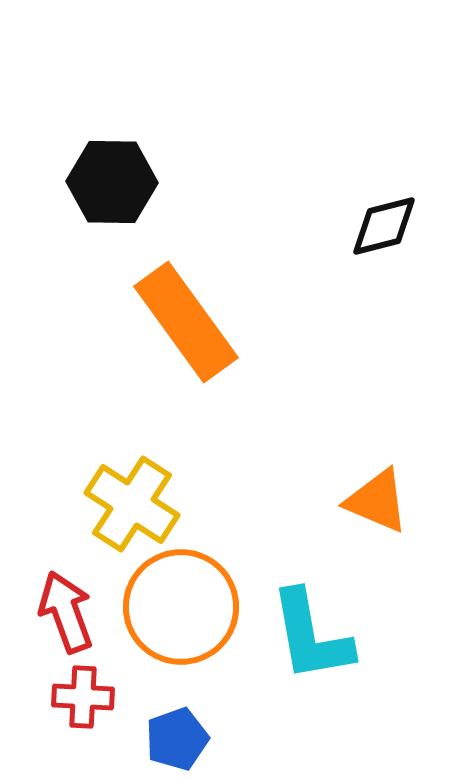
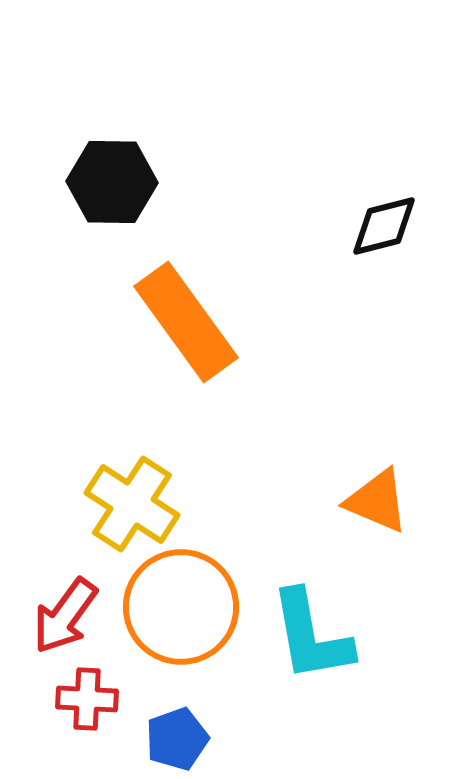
red arrow: moved 1 px left, 4 px down; rotated 124 degrees counterclockwise
red cross: moved 4 px right, 2 px down
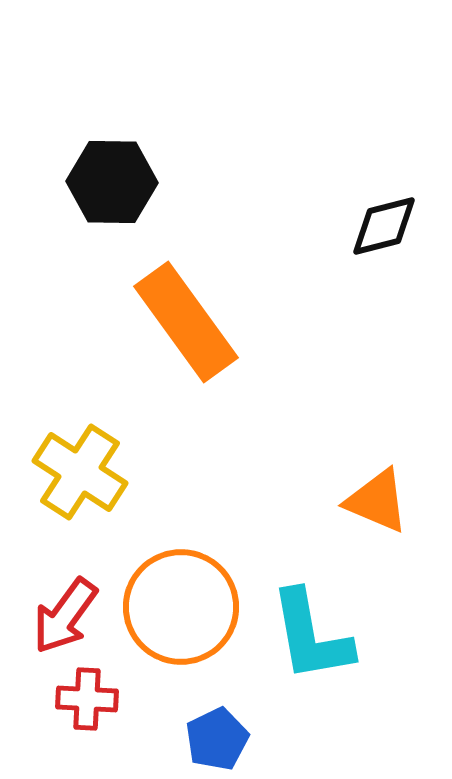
yellow cross: moved 52 px left, 32 px up
blue pentagon: moved 40 px right; rotated 6 degrees counterclockwise
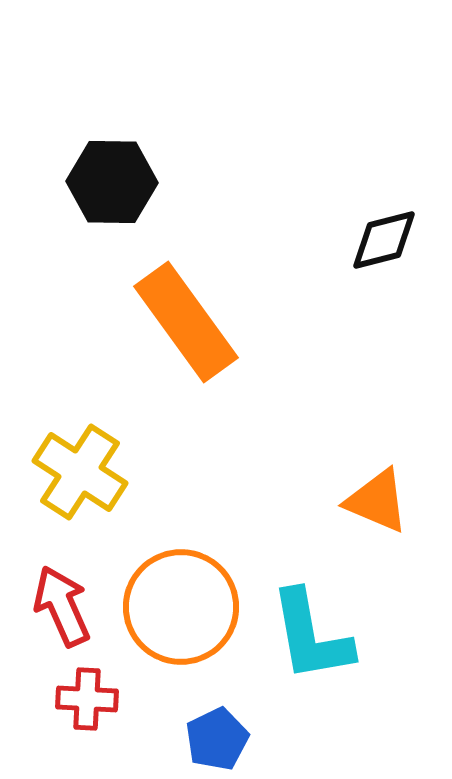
black diamond: moved 14 px down
red arrow: moved 3 px left, 10 px up; rotated 120 degrees clockwise
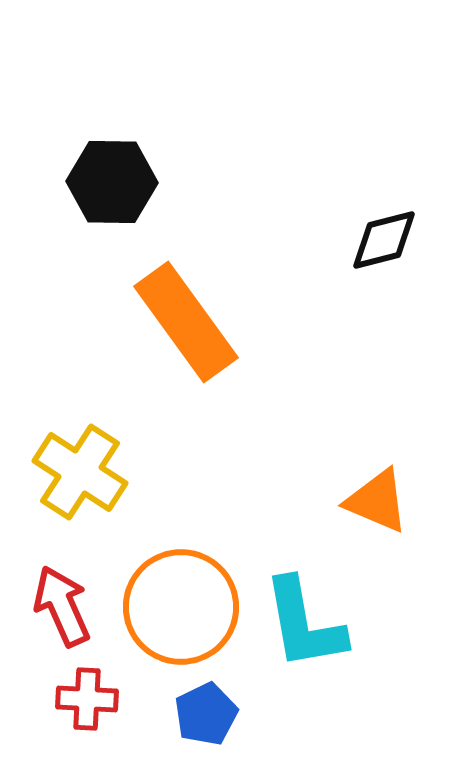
cyan L-shape: moved 7 px left, 12 px up
blue pentagon: moved 11 px left, 25 px up
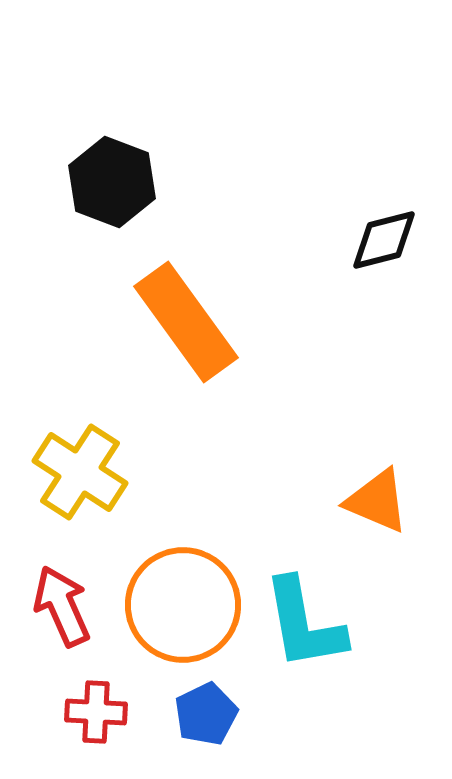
black hexagon: rotated 20 degrees clockwise
orange circle: moved 2 px right, 2 px up
red cross: moved 9 px right, 13 px down
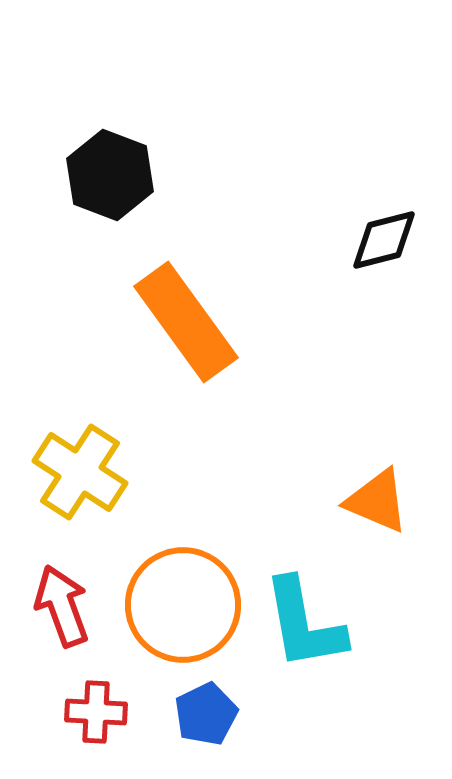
black hexagon: moved 2 px left, 7 px up
red arrow: rotated 4 degrees clockwise
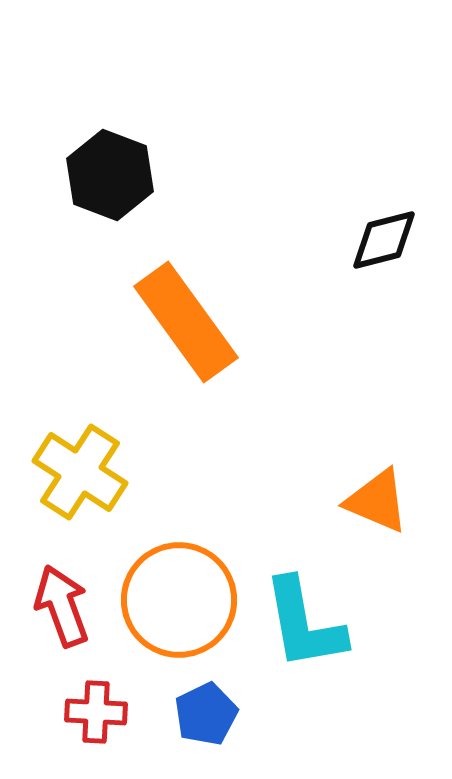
orange circle: moved 4 px left, 5 px up
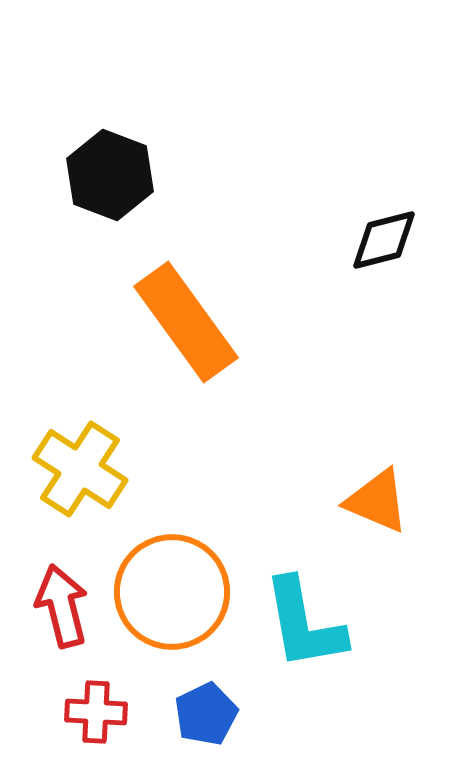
yellow cross: moved 3 px up
orange circle: moved 7 px left, 8 px up
red arrow: rotated 6 degrees clockwise
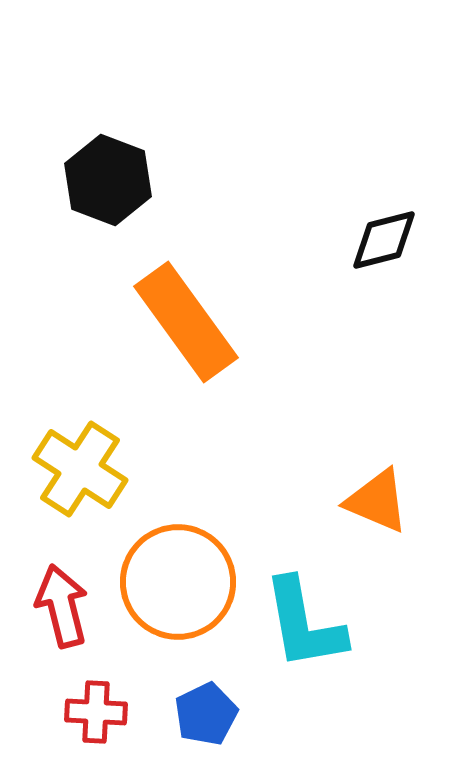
black hexagon: moved 2 px left, 5 px down
orange circle: moved 6 px right, 10 px up
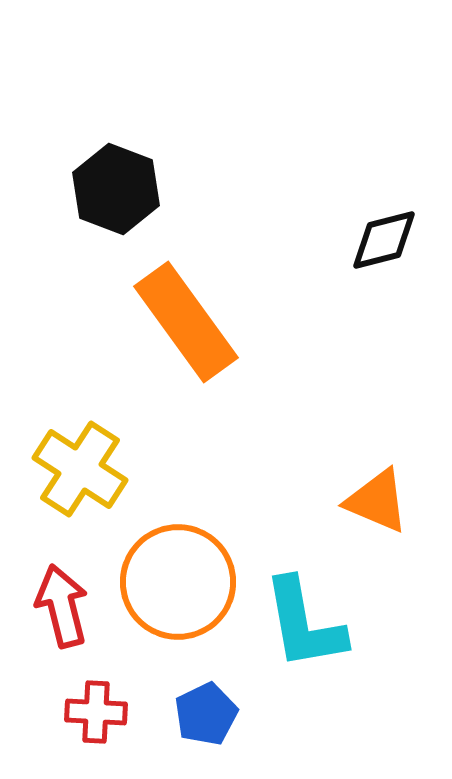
black hexagon: moved 8 px right, 9 px down
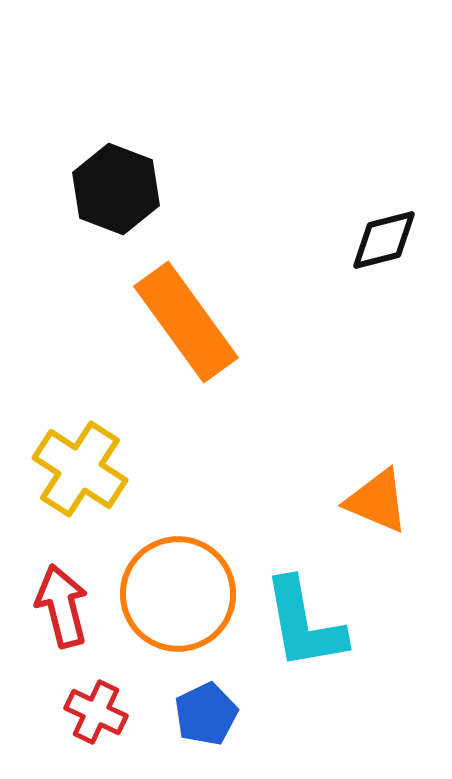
orange circle: moved 12 px down
red cross: rotated 22 degrees clockwise
